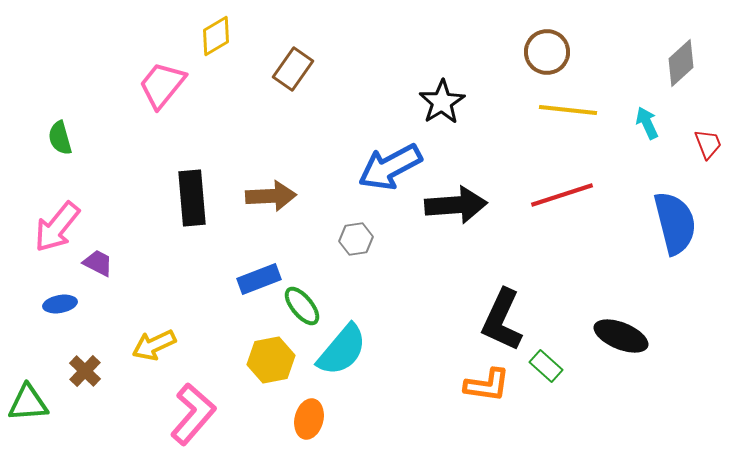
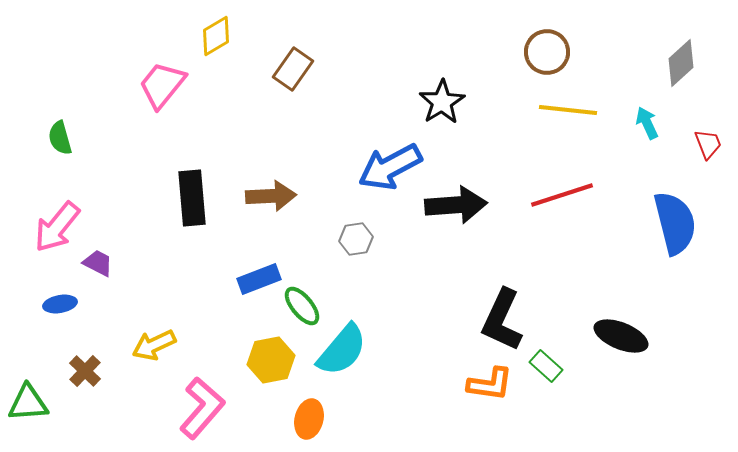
orange L-shape: moved 3 px right, 1 px up
pink L-shape: moved 9 px right, 6 px up
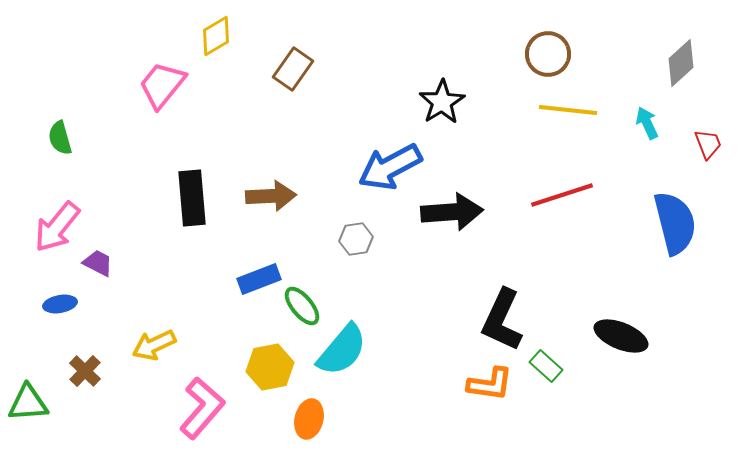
brown circle: moved 1 px right, 2 px down
black arrow: moved 4 px left, 7 px down
yellow hexagon: moved 1 px left, 7 px down
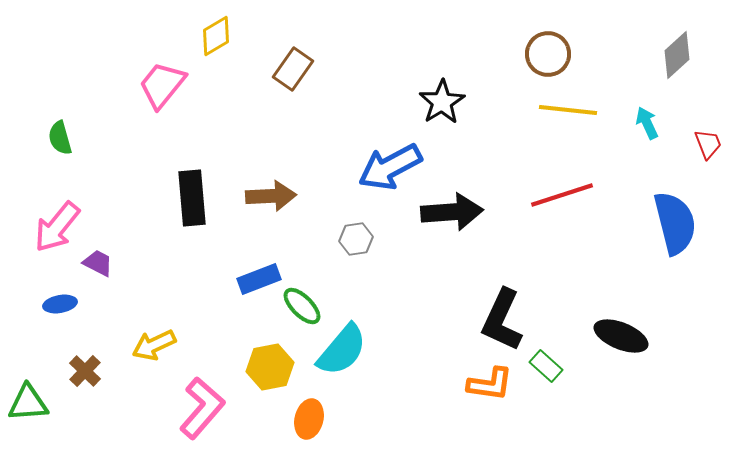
gray diamond: moved 4 px left, 8 px up
green ellipse: rotated 6 degrees counterclockwise
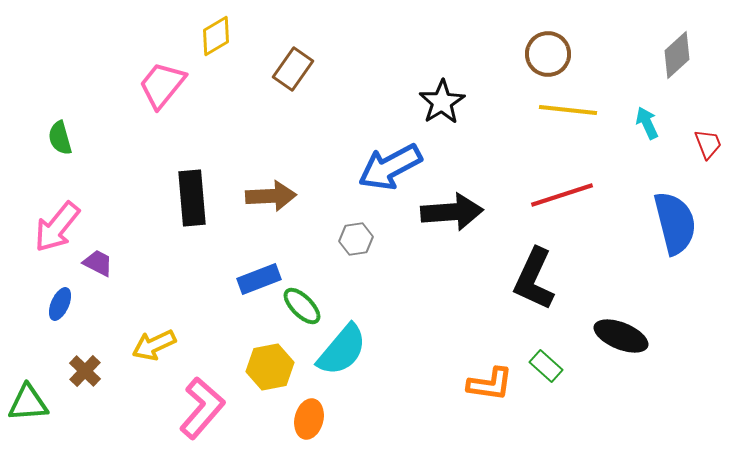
blue ellipse: rotated 56 degrees counterclockwise
black L-shape: moved 32 px right, 41 px up
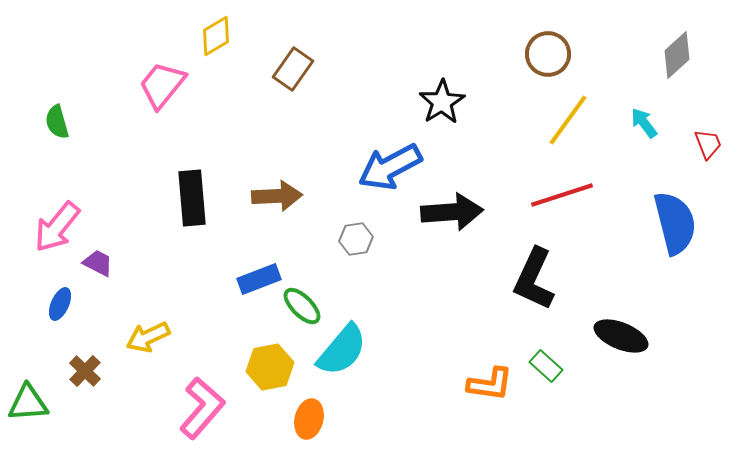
yellow line: moved 10 px down; rotated 60 degrees counterclockwise
cyan arrow: moved 3 px left; rotated 12 degrees counterclockwise
green semicircle: moved 3 px left, 16 px up
brown arrow: moved 6 px right
yellow arrow: moved 6 px left, 8 px up
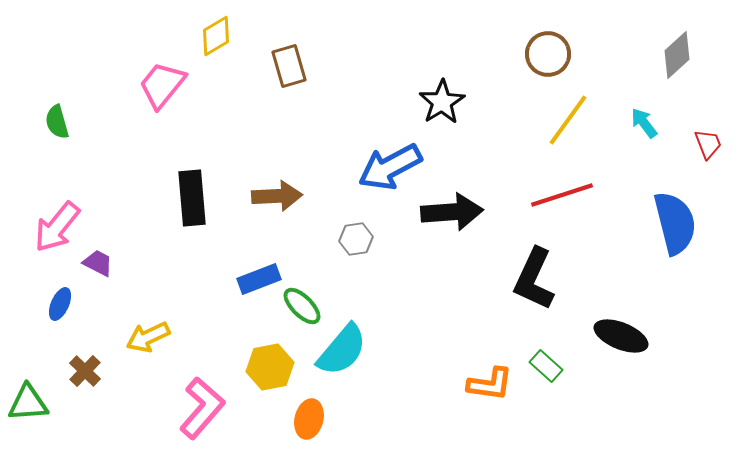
brown rectangle: moved 4 px left, 3 px up; rotated 51 degrees counterclockwise
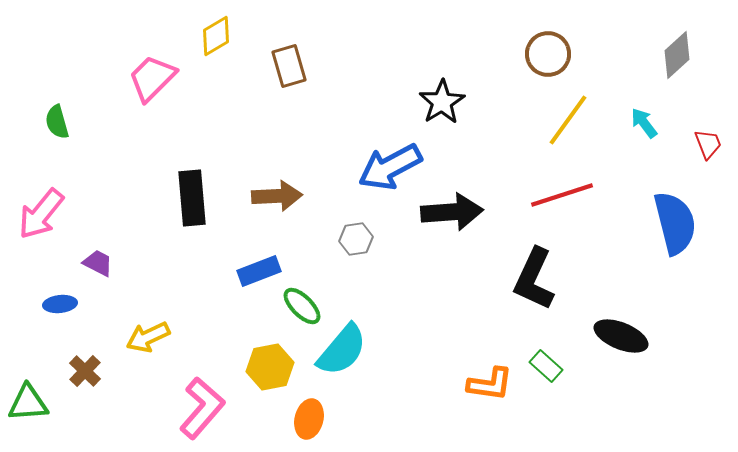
pink trapezoid: moved 10 px left, 7 px up; rotated 6 degrees clockwise
pink arrow: moved 16 px left, 13 px up
blue rectangle: moved 8 px up
blue ellipse: rotated 60 degrees clockwise
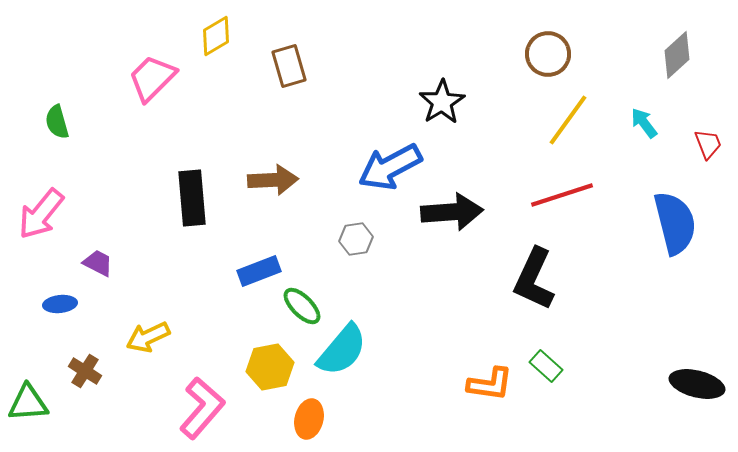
brown arrow: moved 4 px left, 16 px up
black ellipse: moved 76 px right, 48 px down; rotated 8 degrees counterclockwise
brown cross: rotated 12 degrees counterclockwise
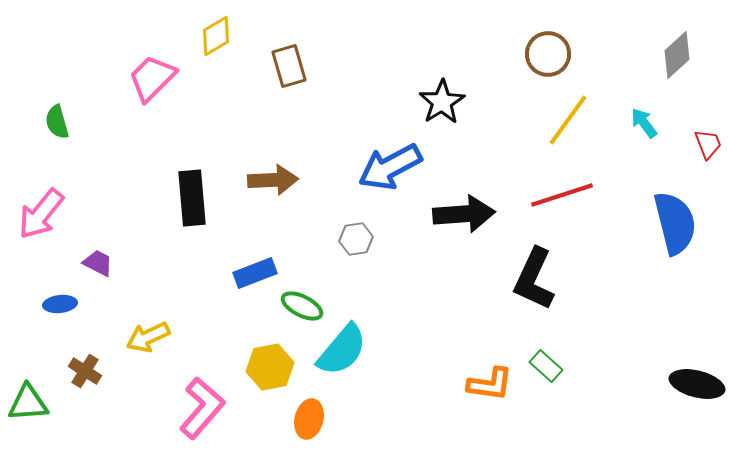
black arrow: moved 12 px right, 2 px down
blue rectangle: moved 4 px left, 2 px down
green ellipse: rotated 18 degrees counterclockwise
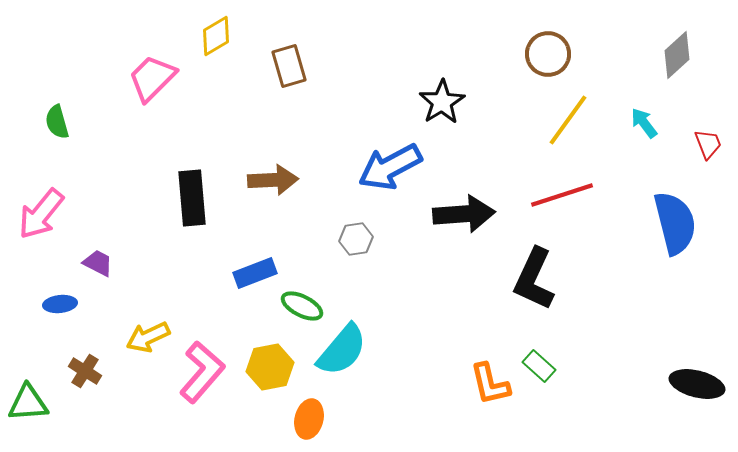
green rectangle: moved 7 px left
orange L-shape: rotated 69 degrees clockwise
pink L-shape: moved 36 px up
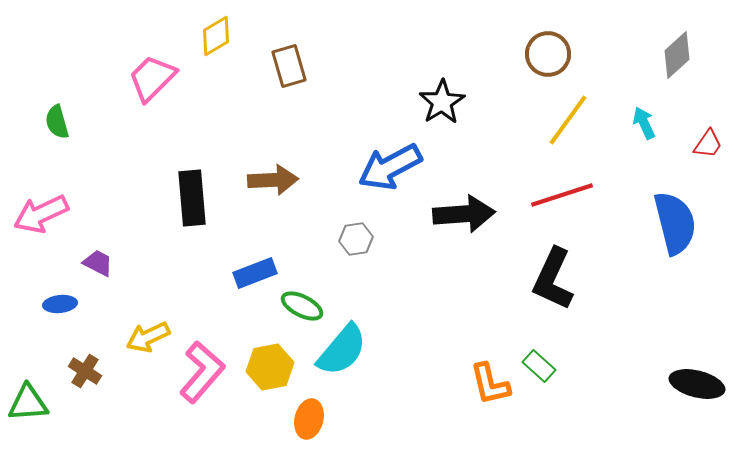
cyan arrow: rotated 12 degrees clockwise
red trapezoid: rotated 56 degrees clockwise
pink arrow: rotated 26 degrees clockwise
black L-shape: moved 19 px right
